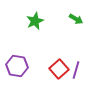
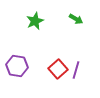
red square: moved 1 px left
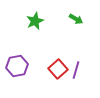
purple hexagon: rotated 20 degrees counterclockwise
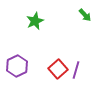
green arrow: moved 9 px right, 4 px up; rotated 16 degrees clockwise
purple hexagon: rotated 15 degrees counterclockwise
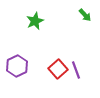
purple line: rotated 36 degrees counterclockwise
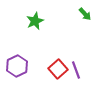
green arrow: moved 1 px up
